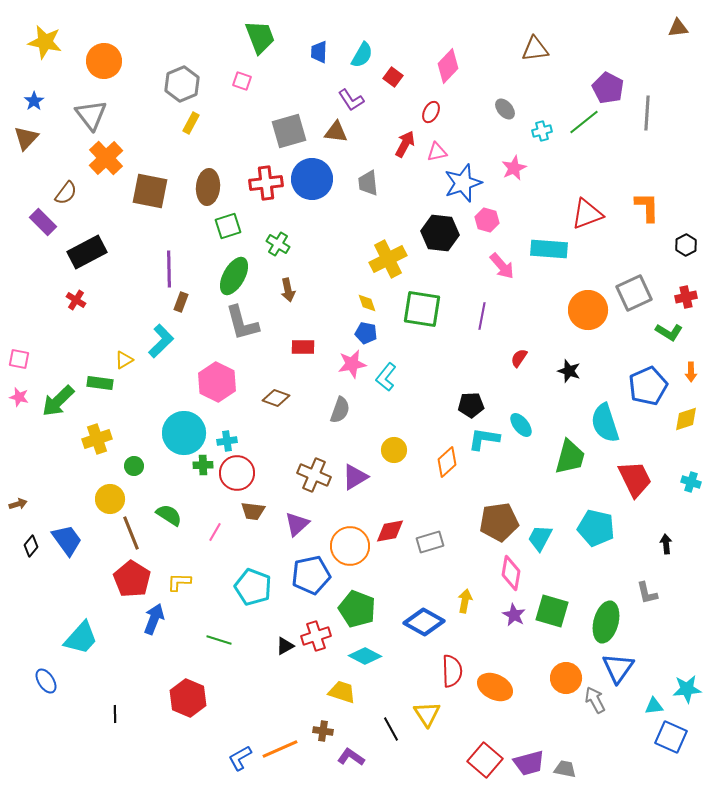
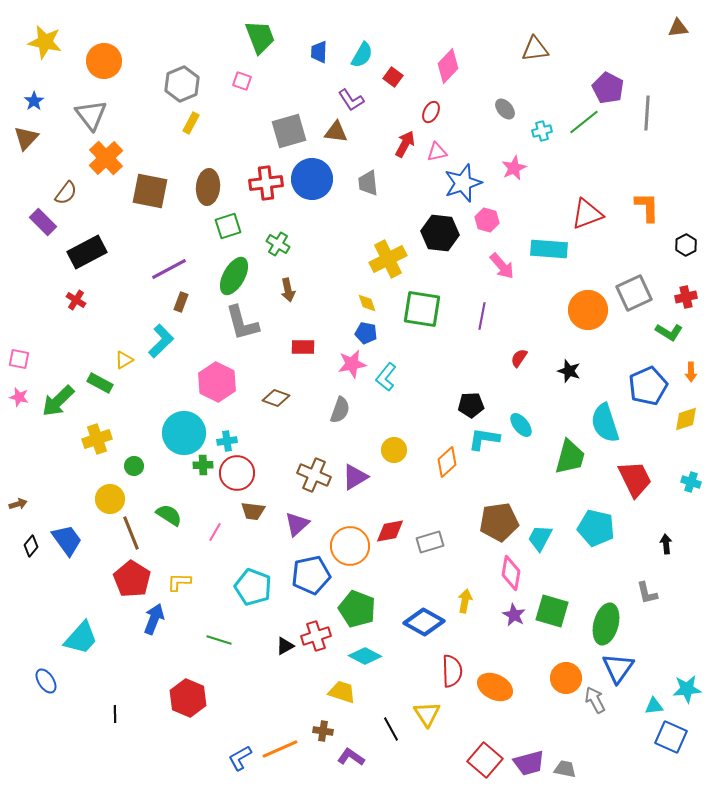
purple line at (169, 269): rotated 63 degrees clockwise
green rectangle at (100, 383): rotated 20 degrees clockwise
green ellipse at (606, 622): moved 2 px down
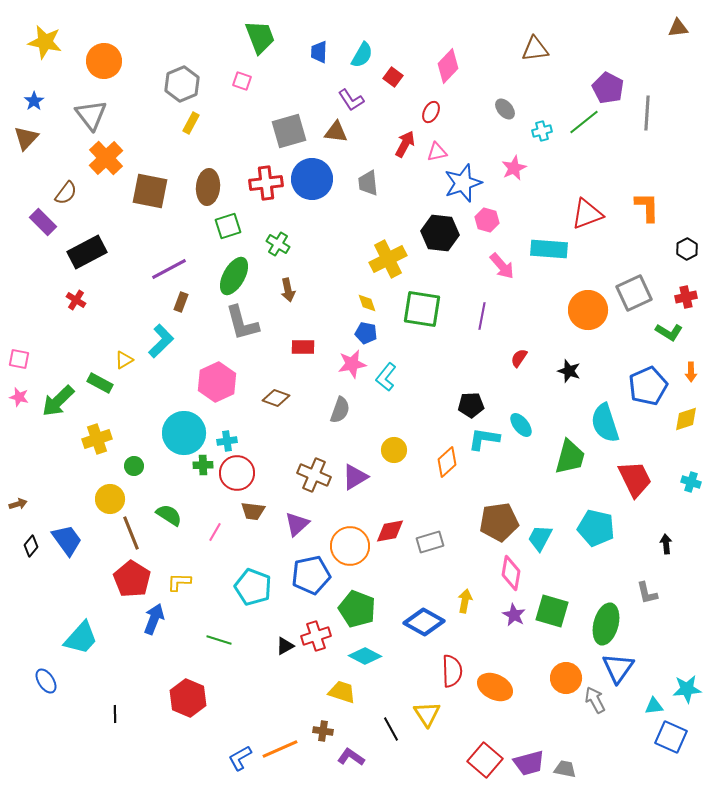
black hexagon at (686, 245): moved 1 px right, 4 px down
pink hexagon at (217, 382): rotated 9 degrees clockwise
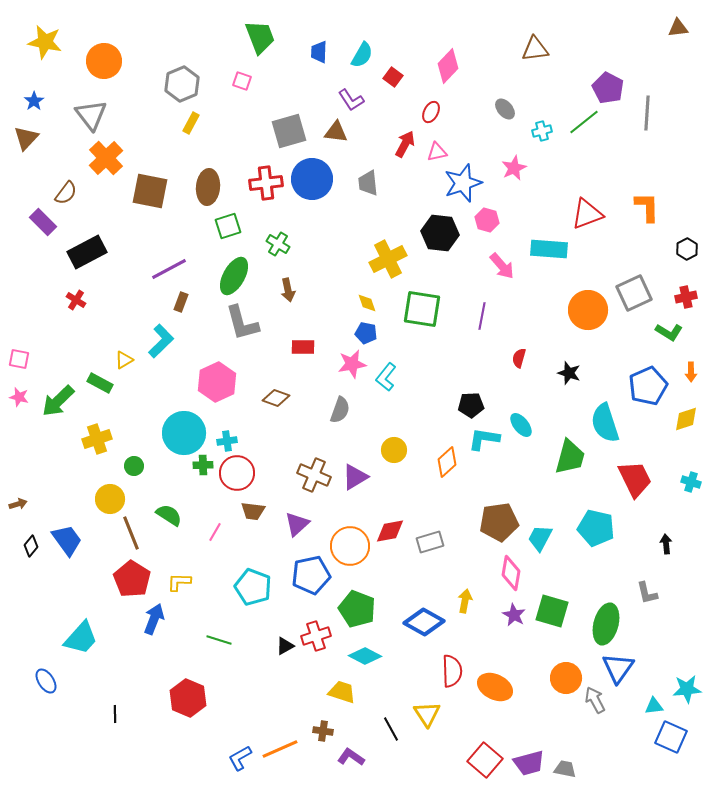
red semicircle at (519, 358): rotated 18 degrees counterclockwise
black star at (569, 371): moved 2 px down
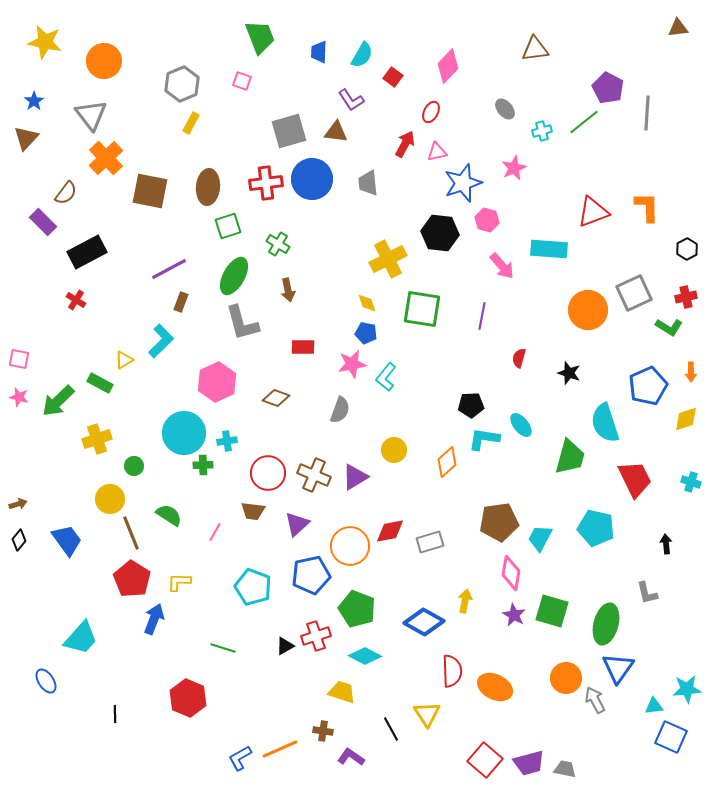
red triangle at (587, 214): moved 6 px right, 2 px up
green L-shape at (669, 332): moved 5 px up
red circle at (237, 473): moved 31 px right
black diamond at (31, 546): moved 12 px left, 6 px up
green line at (219, 640): moved 4 px right, 8 px down
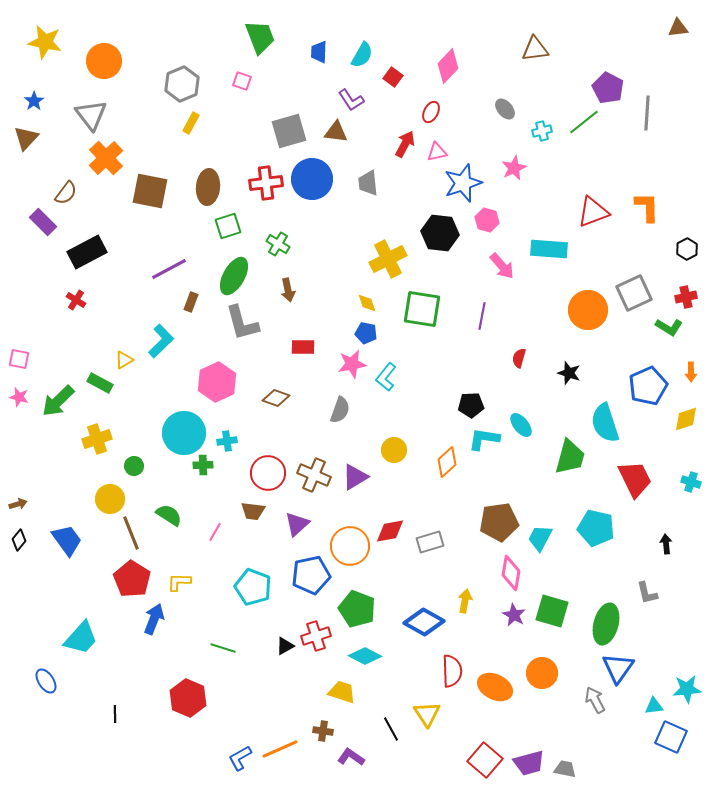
brown rectangle at (181, 302): moved 10 px right
orange circle at (566, 678): moved 24 px left, 5 px up
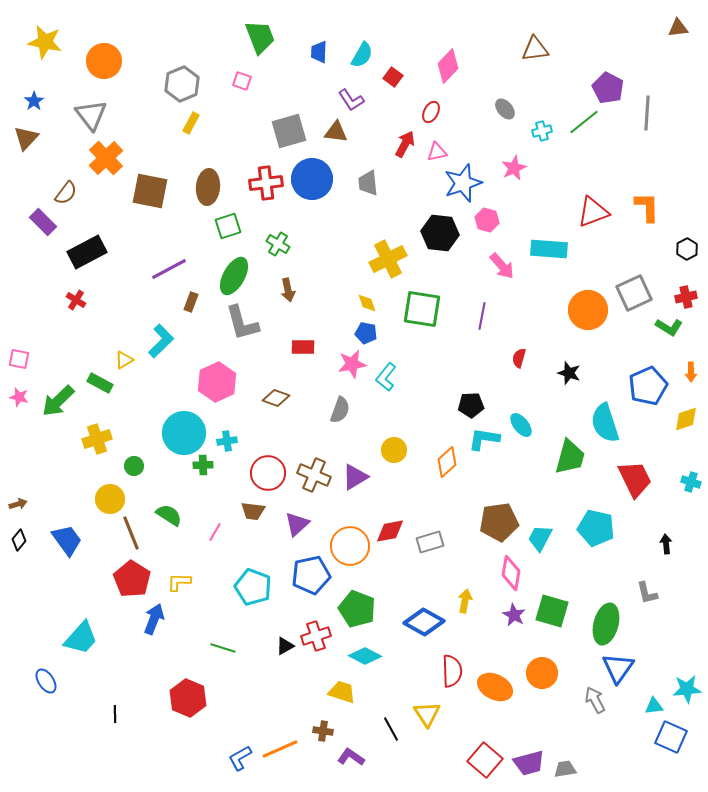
gray trapezoid at (565, 769): rotated 20 degrees counterclockwise
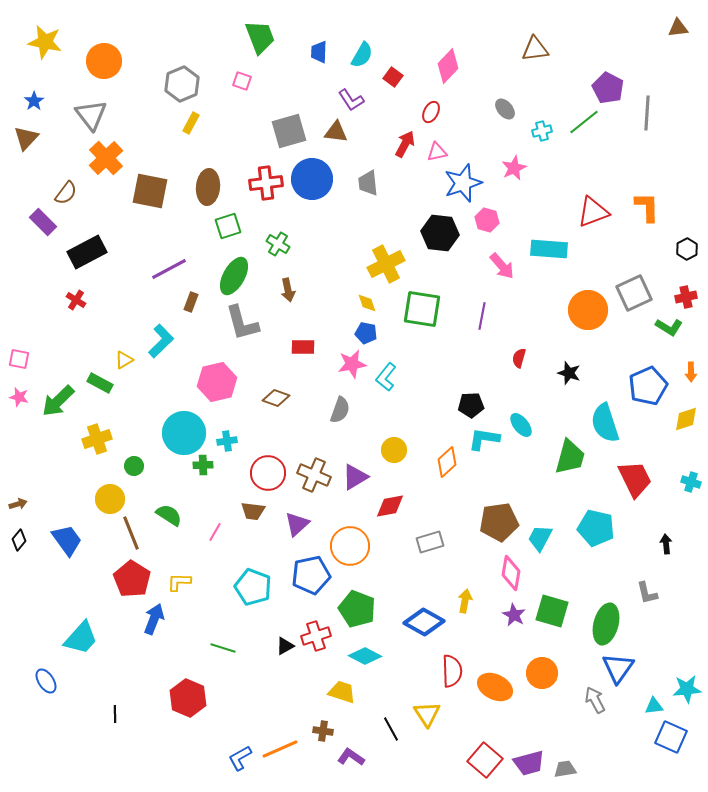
yellow cross at (388, 259): moved 2 px left, 5 px down
pink hexagon at (217, 382): rotated 12 degrees clockwise
red diamond at (390, 531): moved 25 px up
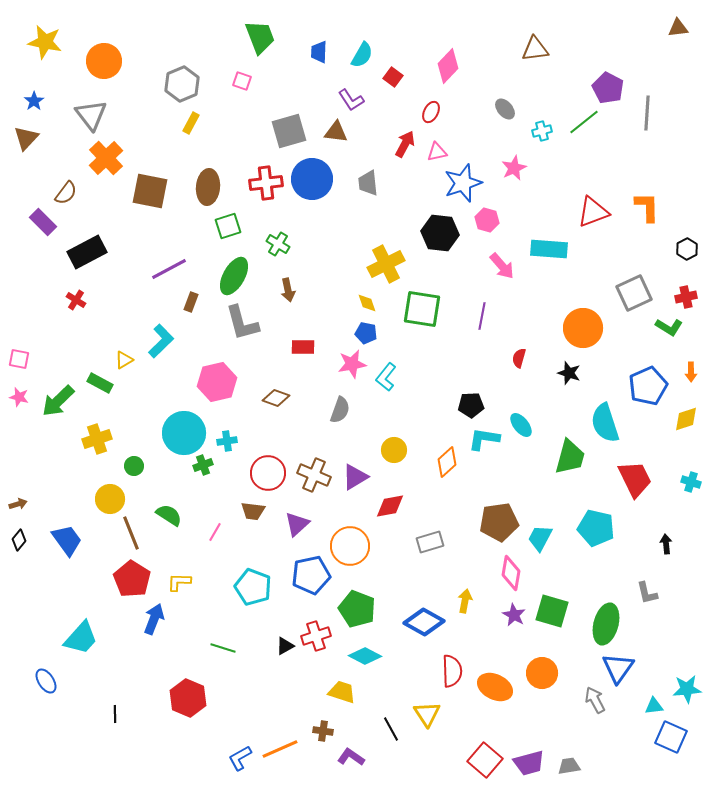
orange circle at (588, 310): moved 5 px left, 18 px down
green cross at (203, 465): rotated 18 degrees counterclockwise
gray trapezoid at (565, 769): moved 4 px right, 3 px up
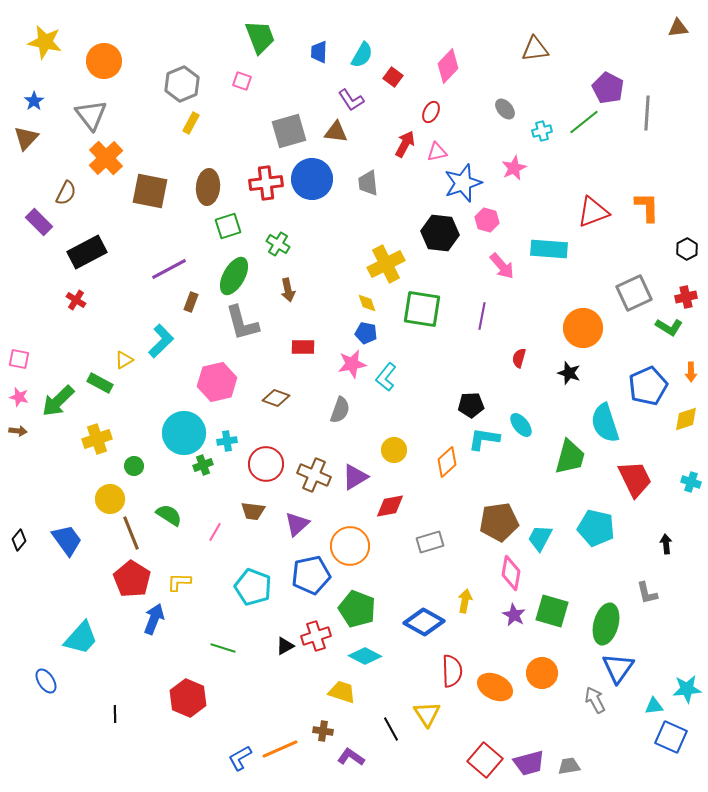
brown semicircle at (66, 193): rotated 10 degrees counterclockwise
purple rectangle at (43, 222): moved 4 px left
red circle at (268, 473): moved 2 px left, 9 px up
brown arrow at (18, 504): moved 73 px up; rotated 24 degrees clockwise
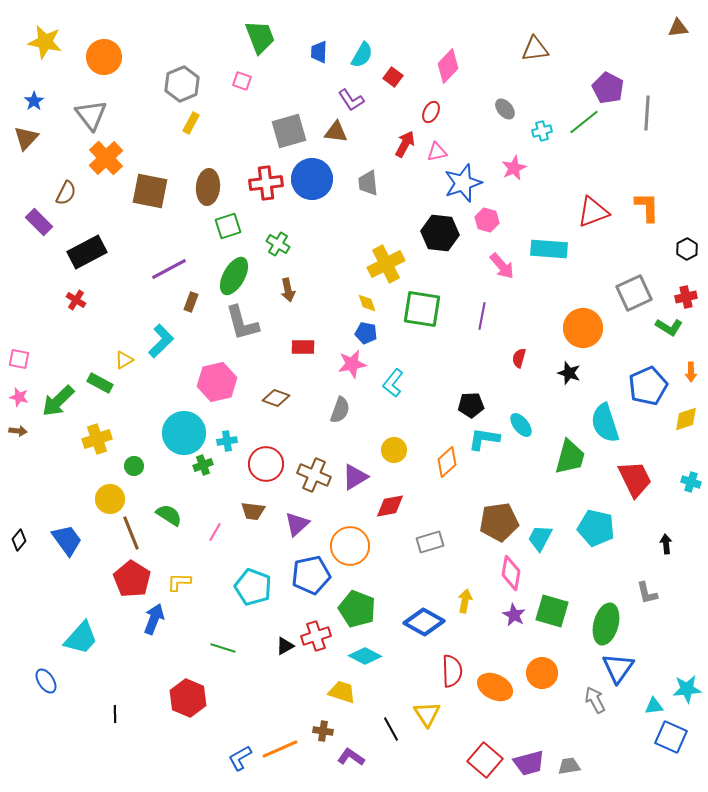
orange circle at (104, 61): moved 4 px up
cyan L-shape at (386, 377): moved 7 px right, 6 px down
